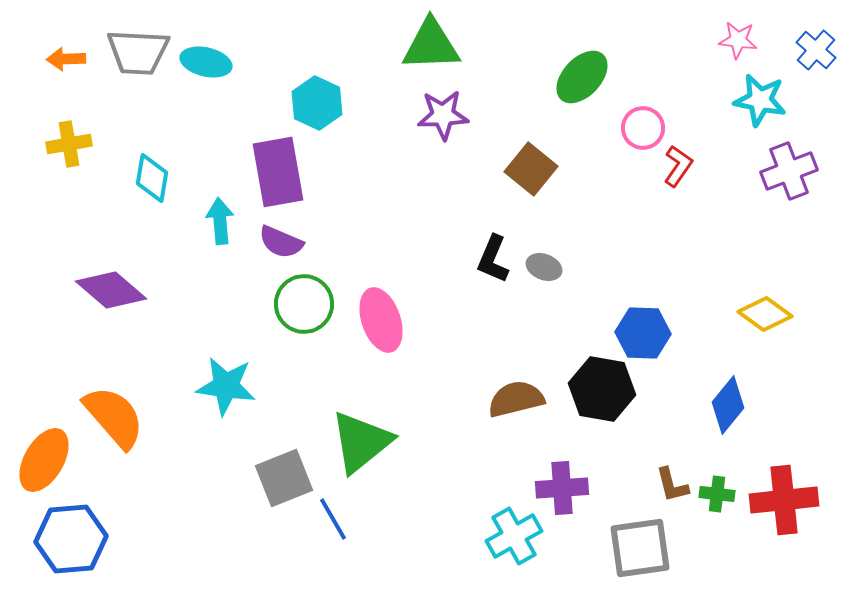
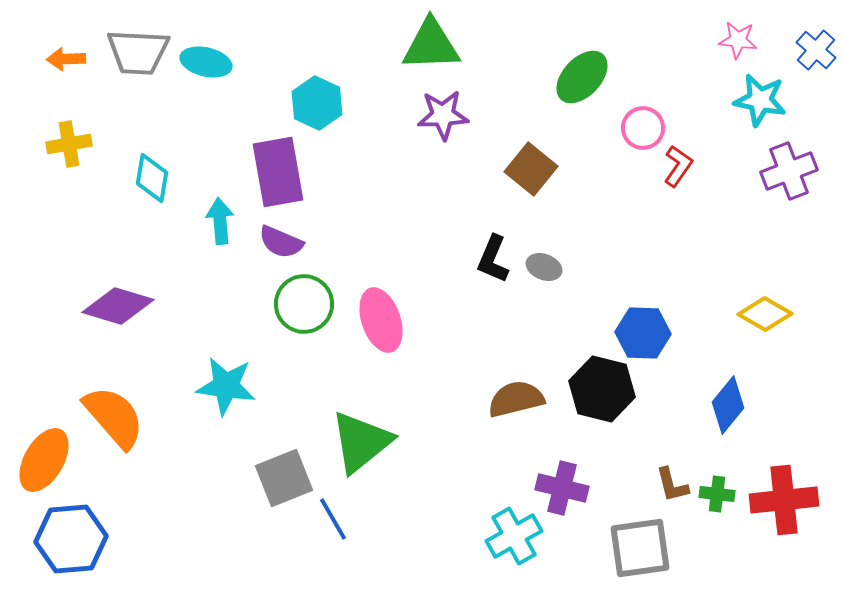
purple diamond at (111, 290): moved 7 px right, 16 px down; rotated 24 degrees counterclockwise
yellow diamond at (765, 314): rotated 6 degrees counterclockwise
black hexagon at (602, 389): rotated 4 degrees clockwise
purple cross at (562, 488): rotated 18 degrees clockwise
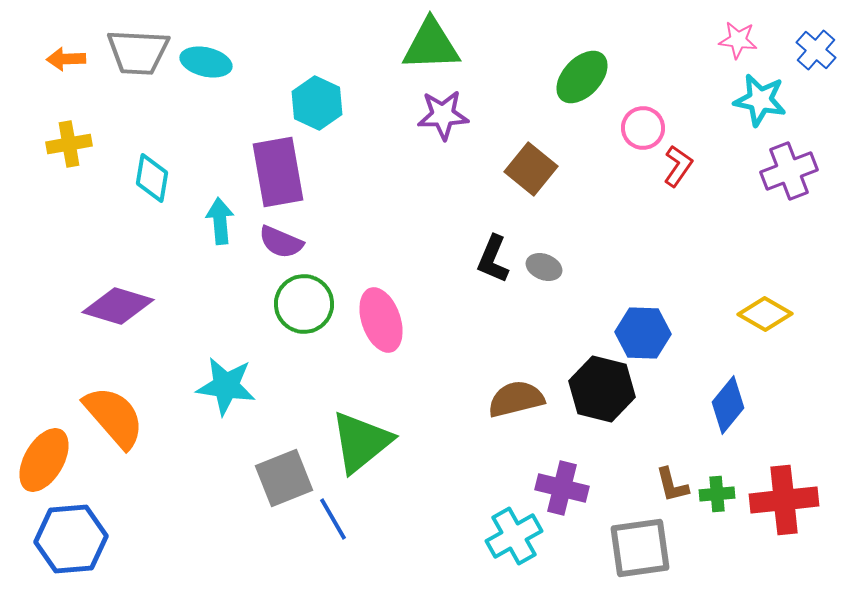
green cross at (717, 494): rotated 12 degrees counterclockwise
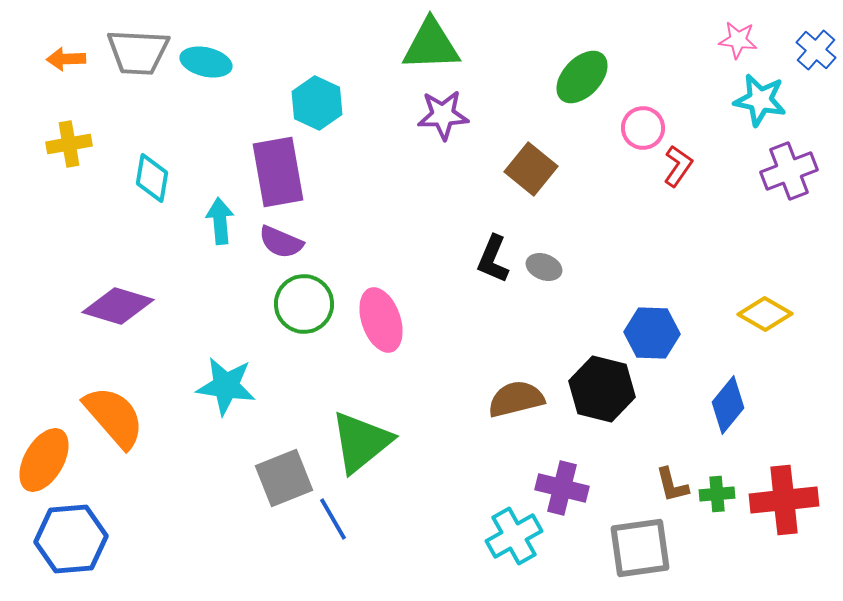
blue hexagon at (643, 333): moved 9 px right
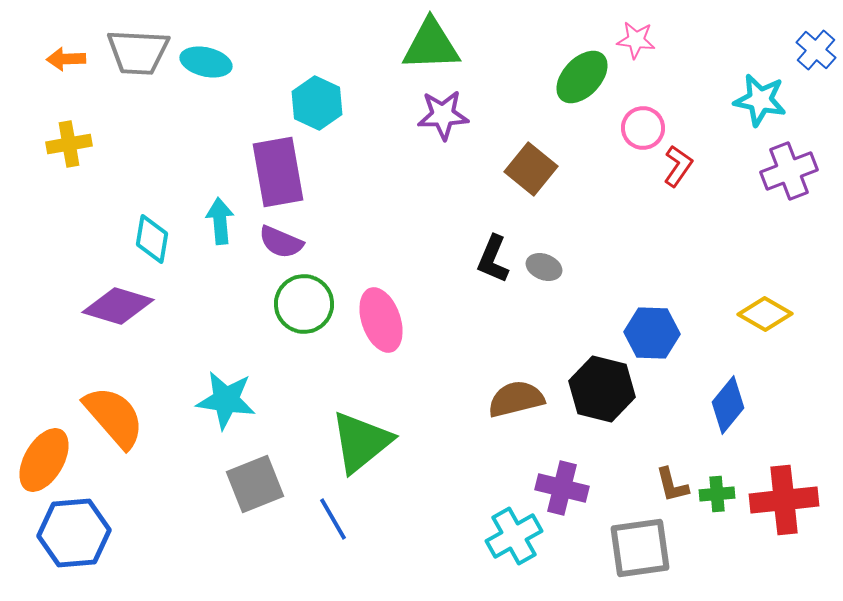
pink star at (738, 40): moved 102 px left
cyan diamond at (152, 178): moved 61 px down
cyan star at (226, 386): moved 14 px down
gray square at (284, 478): moved 29 px left, 6 px down
blue hexagon at (71, 539): moved 3 px right, 6 px up
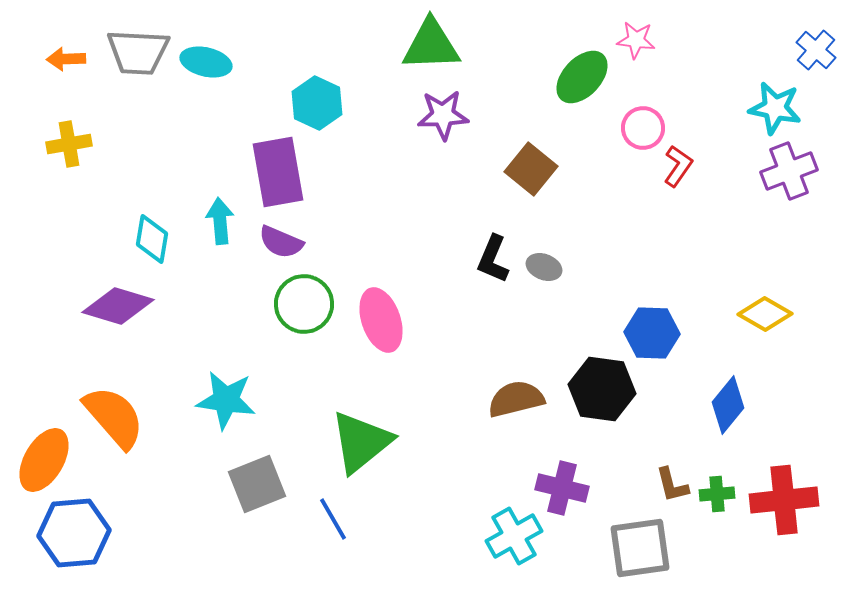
cyan star at (760, 100): moved 15 px right, 8 px down
black hexagon at (602, 389): rotated 6 degrees counterclockwise
gray square at (255, 484): moved 2 px right
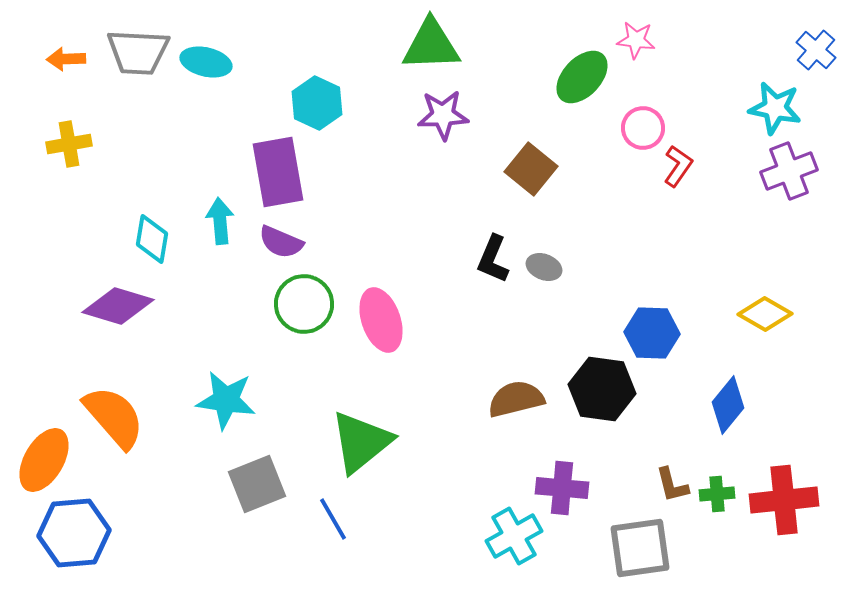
purple cross at (562, 488): rotated 9 degrees counterclockwise
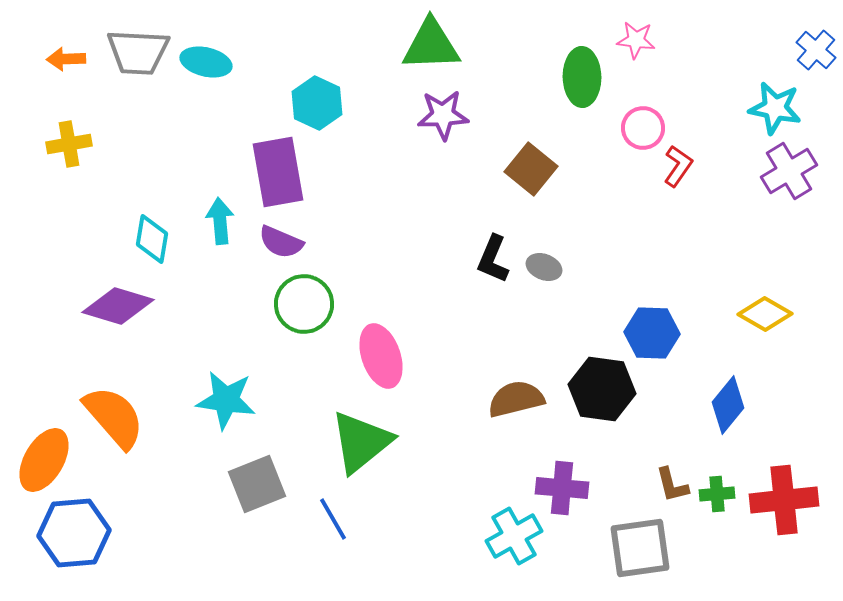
green ellipse at (582, 77): rotated 44 degrees counterclockwise
purple cross at (789, 171): rotated 10 degrees counterclockwise
pink ellipse at (381, 320): moved 36 px down
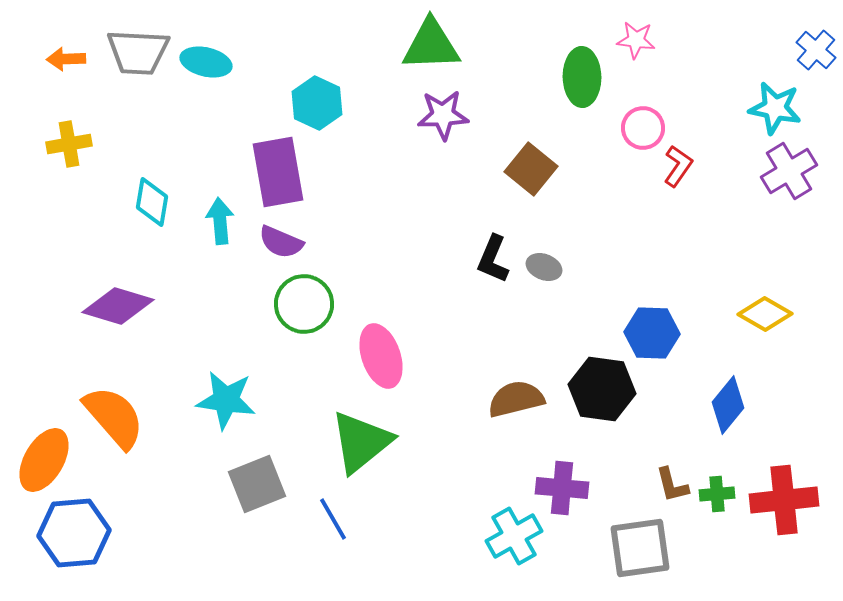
cyan diamond at (152, 239): moved 37 px up
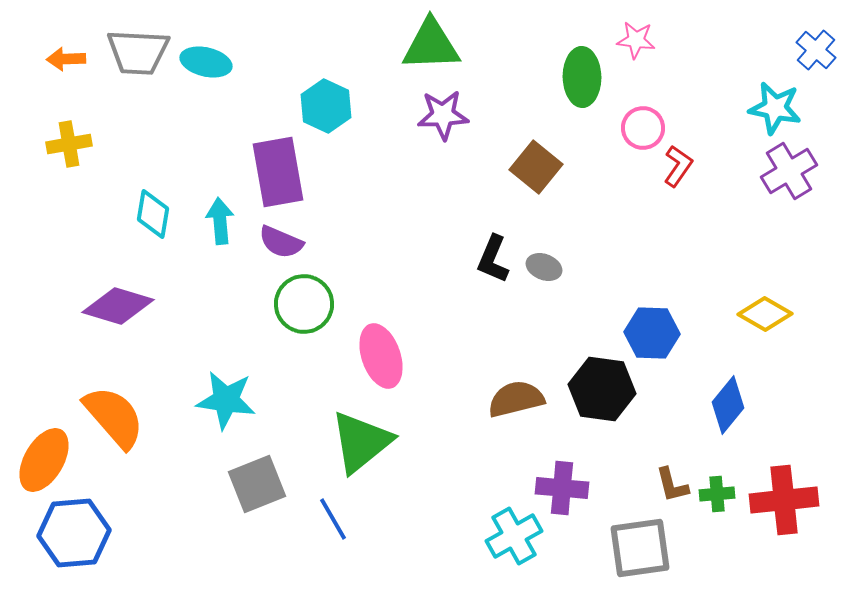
cyan hexagon at (317, 103): moved 9 px right, 3 px down
brown square at (531, 169): moved 5 px right, 2 px up
cyan diamond at (152, 202): moved 1 px right, 12 px down
